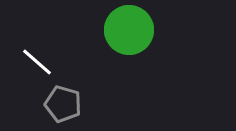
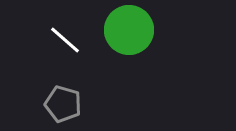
white line: moved 28 px right, 22 px up
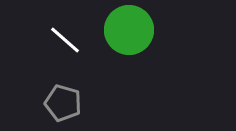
gray pentagon: moved 1 px up
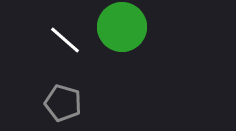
green circle: moved 7 px left, 3 px up
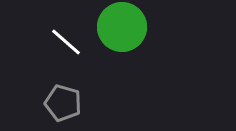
white line: moved 1 px right, 2 px down
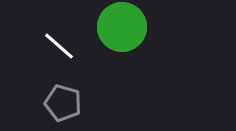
white line: moved 7 px left, 4 px down
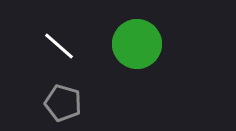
green circle: moved 15 px right, 17 px down
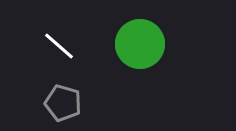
green circle: moved 3 px right
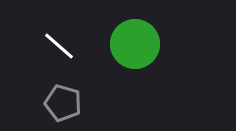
green circle: moved 5 px left
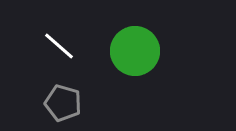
green circle: moved 7 px down
